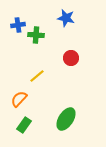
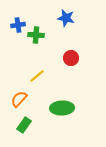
green ellipse: moved 4 px left, 11 px up; rotated 55 degrees clockwise
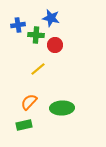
blue star: moved 15 px left
red circle: moved 16 px left, 13 px up
yellow line: moved 1 px right, 7 px up
orange semicircle: moved 10 px right, 3 px down
green rectangle: rotated 42 degrees clockwise
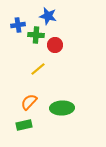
blue star: moved 3 px left, 2 px up
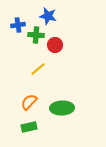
green rectangle: moved 5 px right, 2 px down
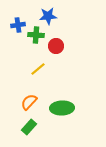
blue star: rotated 18 degrees counterclockwise
red circle: moved 1 px right, 1 px down
green rectangle: rotated 35 degrees counterclockwise
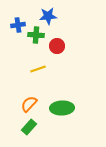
red circle: moved 1 px right
yellow line: rotated 21 degrees clockwise
orange semicircle: moved 2 px down
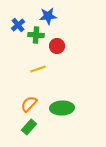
blue cross: rotated 32 degrees counterclockwise
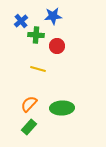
blue star: moved 5 px right
blue cross: moved 3 px right, 4 px up
yellow line: rotated 35 degrees clockwise
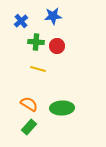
green cross: moved 7 px down
orange semicircle: rotated 78 degrees clockwise
